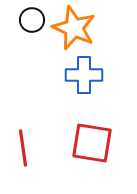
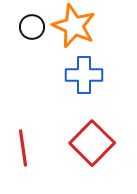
black circle: moved 7 px down
orange star: moved 2 px up
red square: rotated 36 degrees clockwise
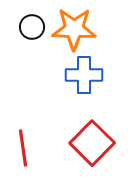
orange star: moved 3 px down; rotated 21 degrees counterclockwise
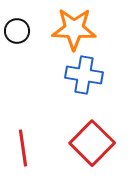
black circle: moved 15 px left, 4 px down
blue cross: rotated 9 degrees clockwise
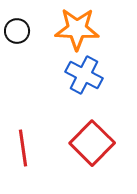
orange star: moved 3 px right
blue cross: rotated 18 degrees clockwise
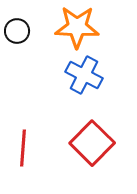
orange star: moved 2 px up
red line: rotated 12 degrees clockwise
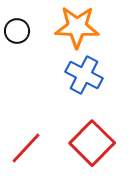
red line: moved 3 px right; rotated 39 degrees clockwise
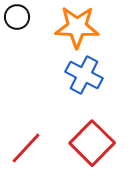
black circle: moved 14 px up
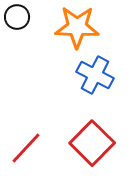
blue cross: moved 11 px right
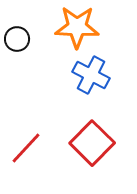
black circle: moved 22 px down
blue cross: moved 4 px left
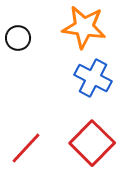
orange star: moved 7 px right; rotated 6 degrees clockwise
black circle: moved 1 px right, 1 px up
blue cross: moved 2 px right, 3 px down
